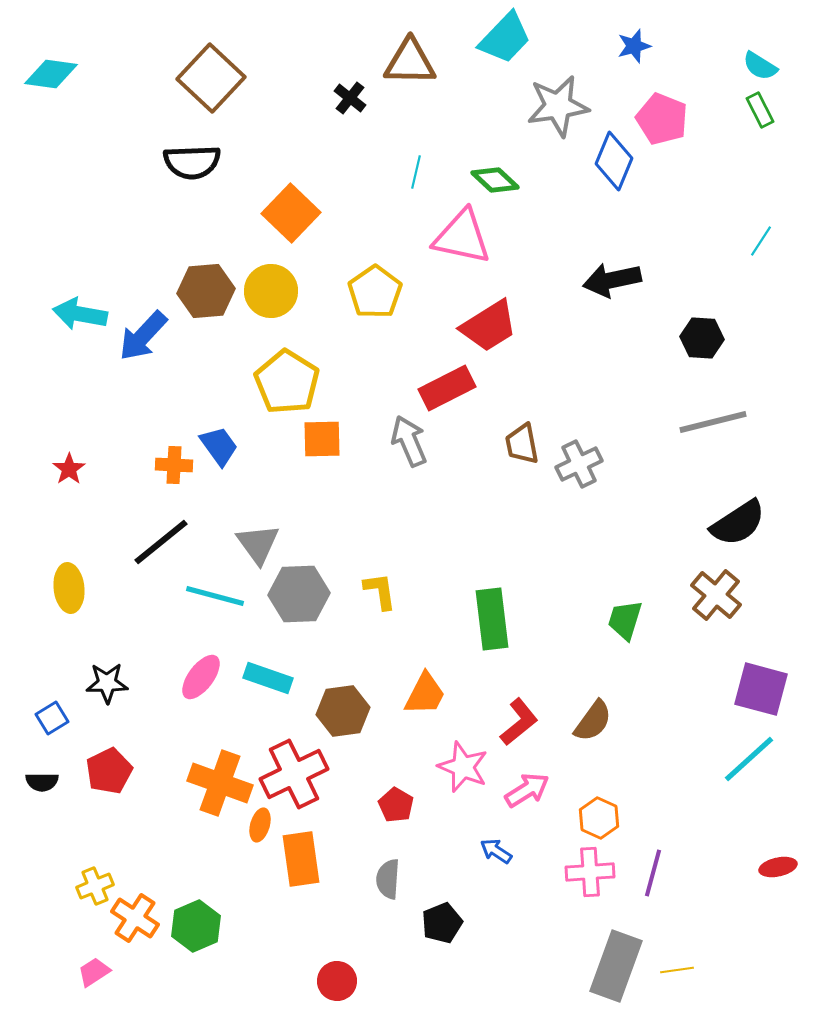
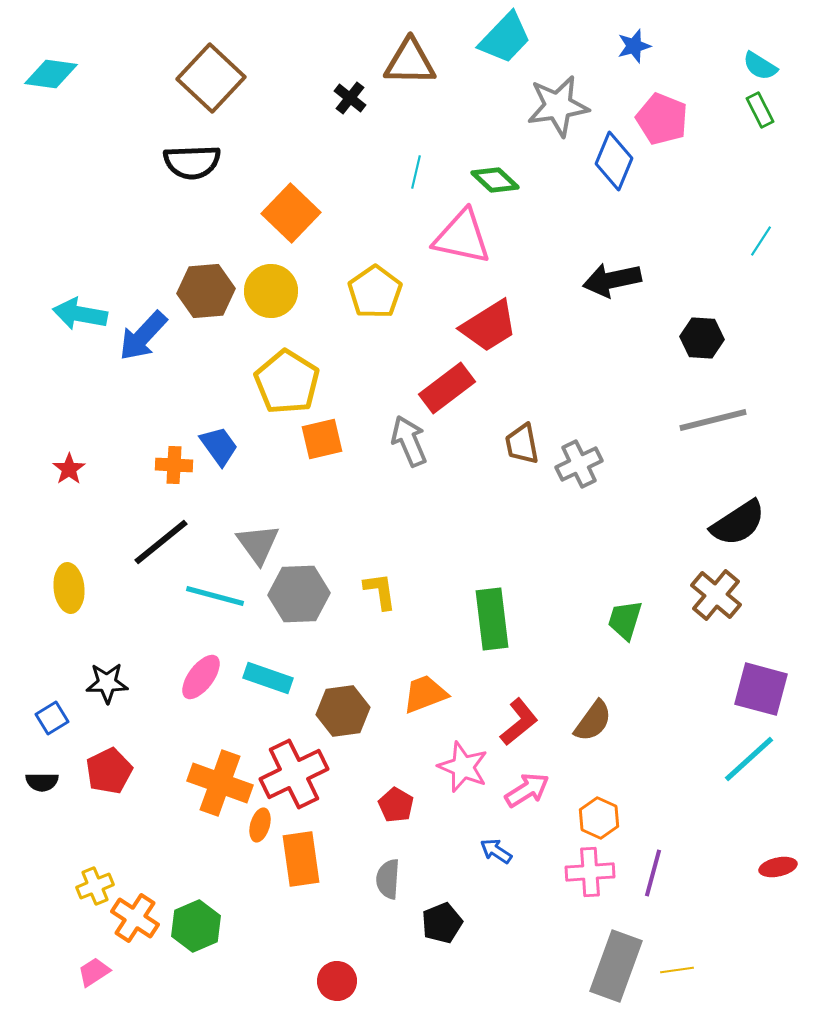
red rectangle at (447, 388): rotated 10 degrees counterclockwise
gray line at (713, 422): moved 2 px up
orange square at (322, 439): rotated 12 degrees counterclockwise
orange trapezoid at (425, 694): rotated 138 degrees counterclockwise
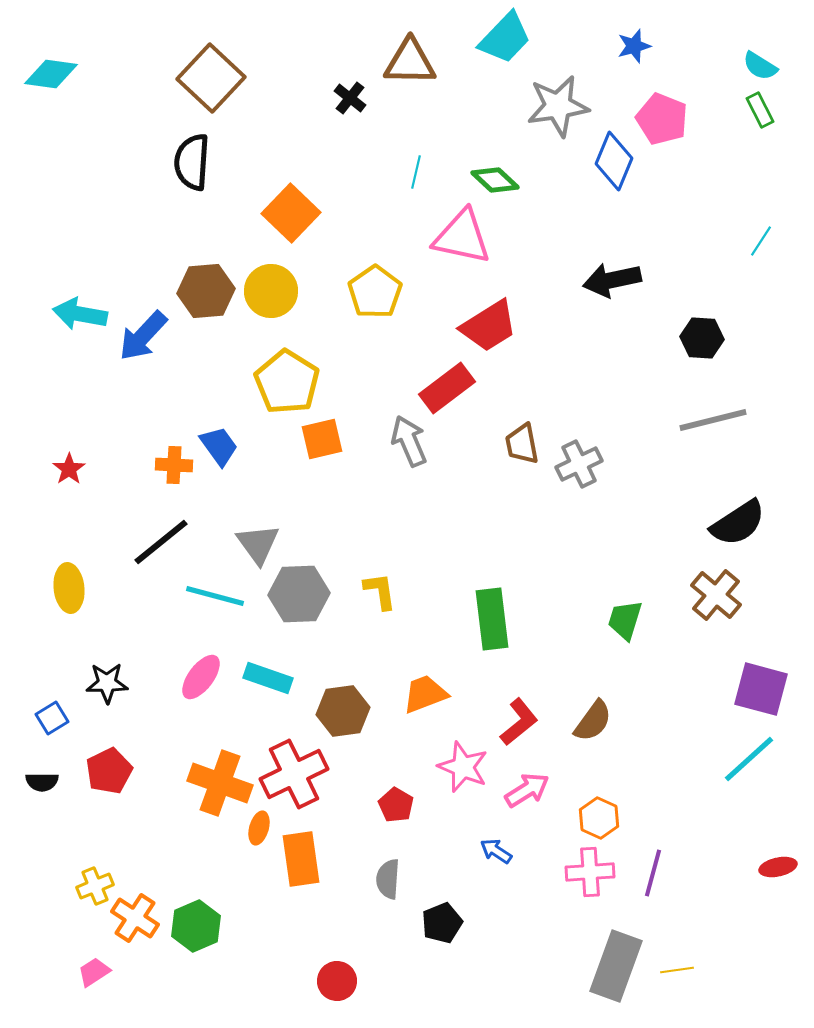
black semicircle at (192, 162): rotated 96 degrees clockwise
orange ellipse at (260, 825): moved 1 px left, 3 px down
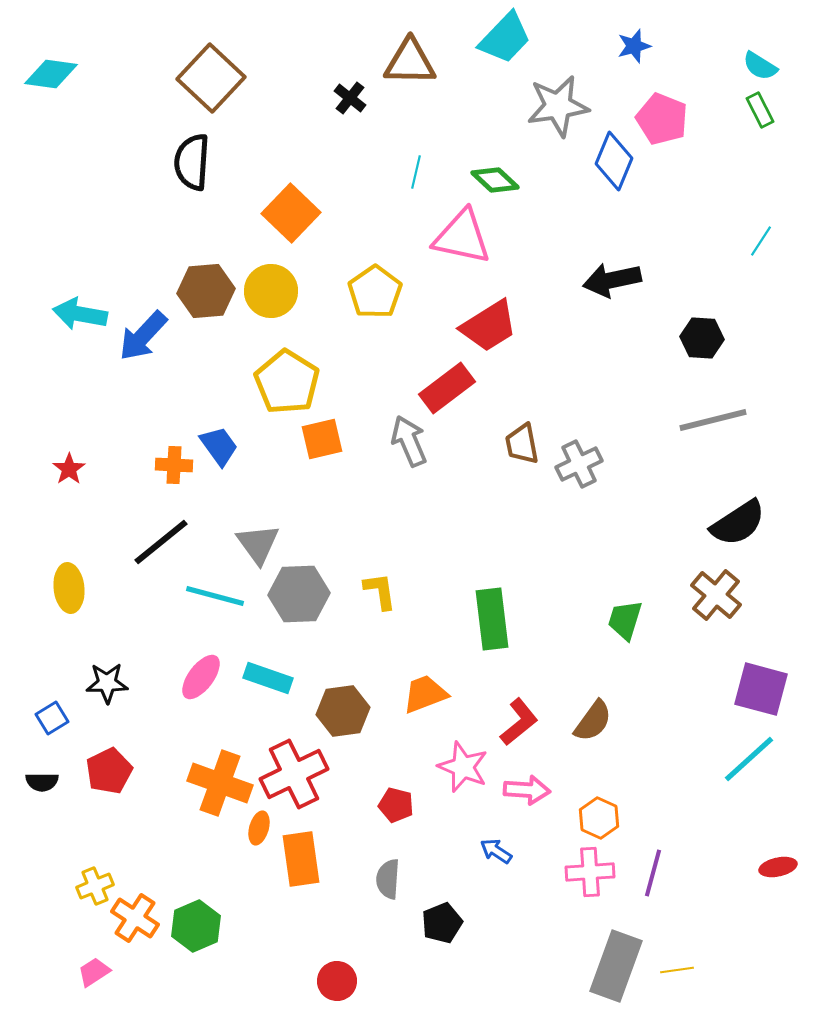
pink arrow at (527, 790): rotated 36 degrees clockwise
red pentagon at (396, 805): rotated 16 degrees counterclockwise
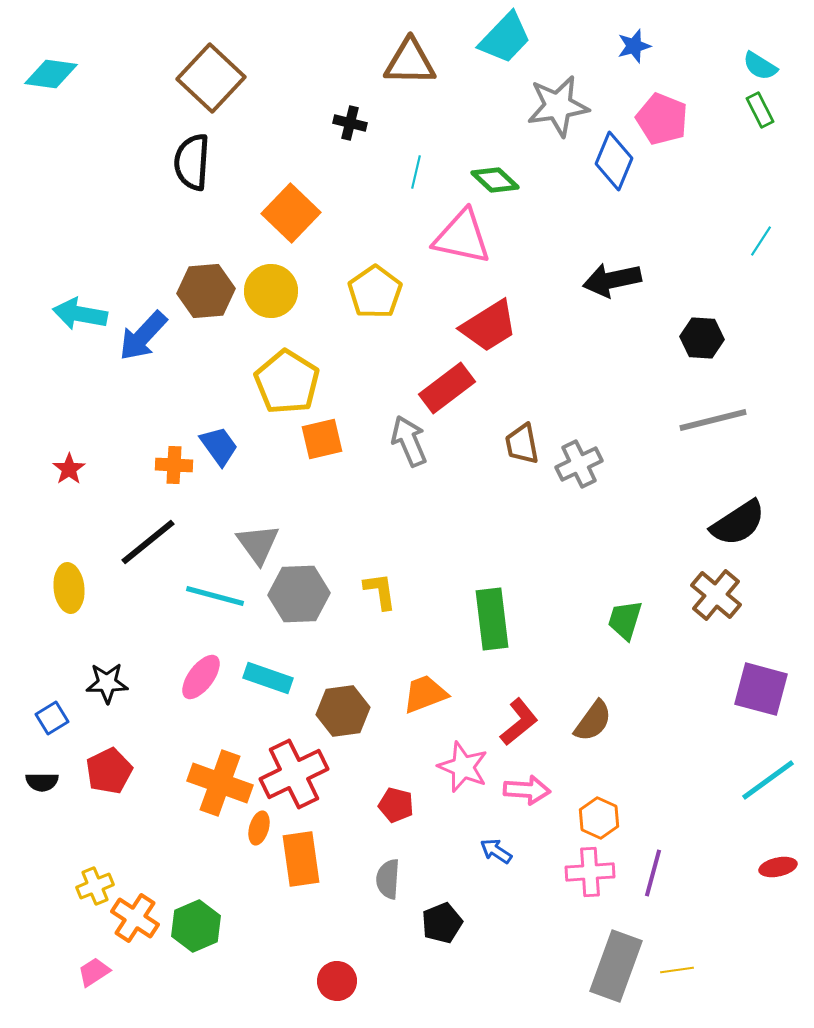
black cross at (350, 98): moved 25 px down; rotated 24 degrees counterclockwise
black line at (161, 542): moved 13 px left
cyan line at (749, 759): moved 19 px right, 21 px down; rotated 6 degrees clockwise
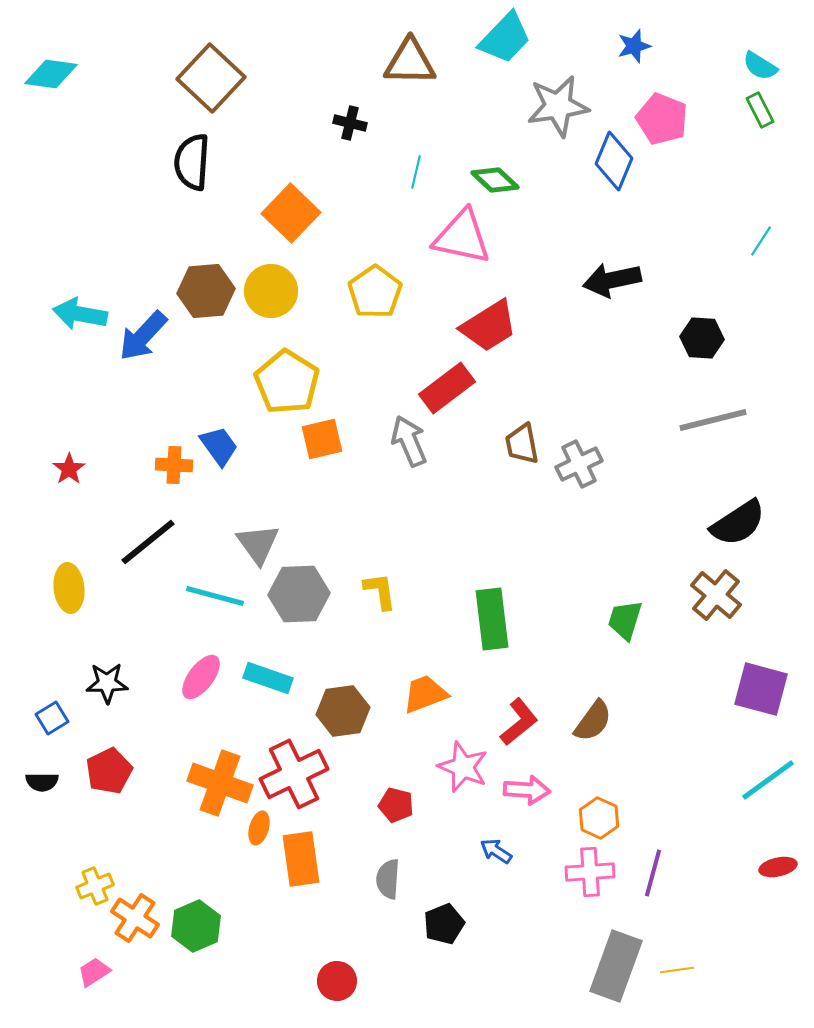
black pentagon at (442, 923): moved 2 px right, 1 px down
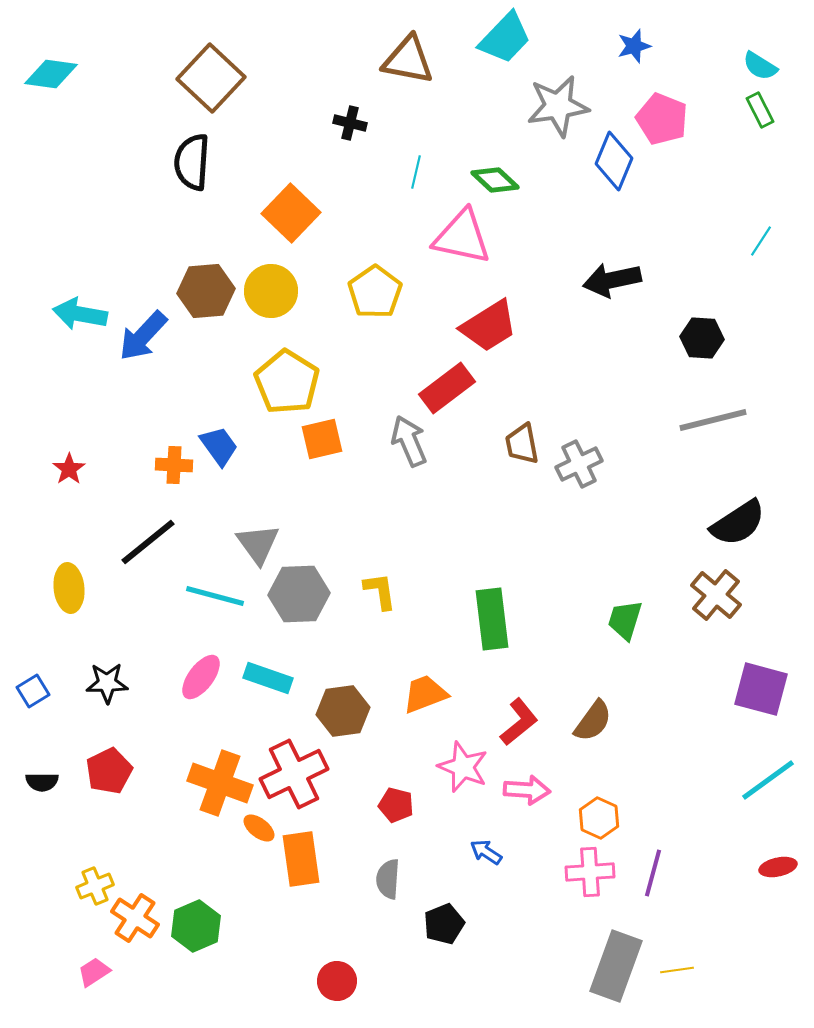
brown triangle at (410, 62): moved 2 px left, 2 px up; rotated 10 degrees clockwise
blue square at (52, 718): moved 19 px left, 27 px up
orange ellipse at (259, 828): rotated 68 degrees counterclockwise
blue arrow at (496, 851): moved 10 px left, 1 px down
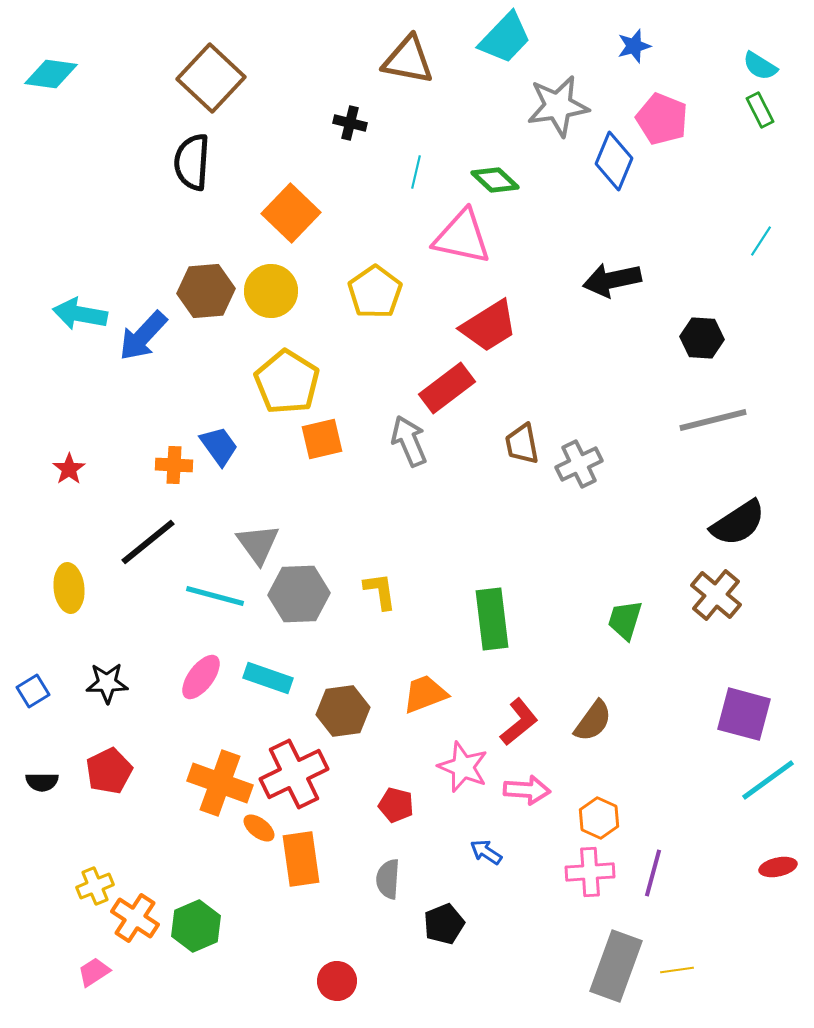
purple square at (761, 689): moved 17 px left, 25 px down
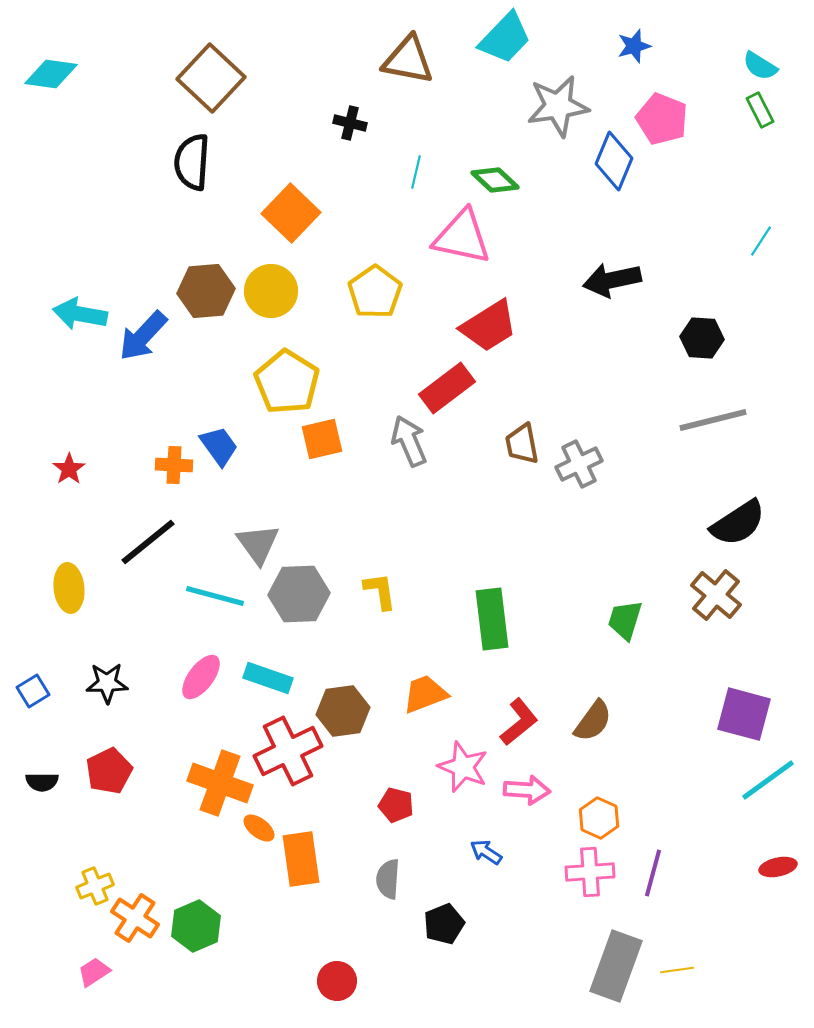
red cross at (294, 774): moved 6 px left, 23 px up
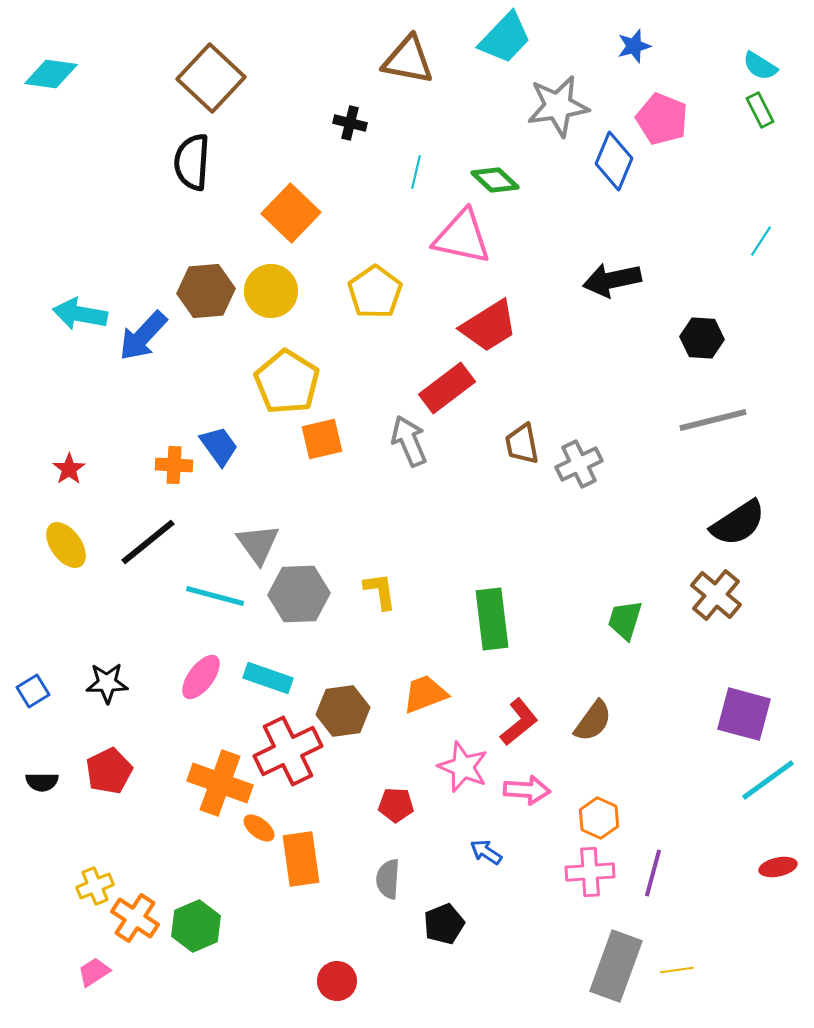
yellow ellipse at (69, 588): moved 3 px left, 43 px up; rotated 30 degrees counterclockwise
red pentagon at (396, 805): rotated 12 degrees counterclockwise
